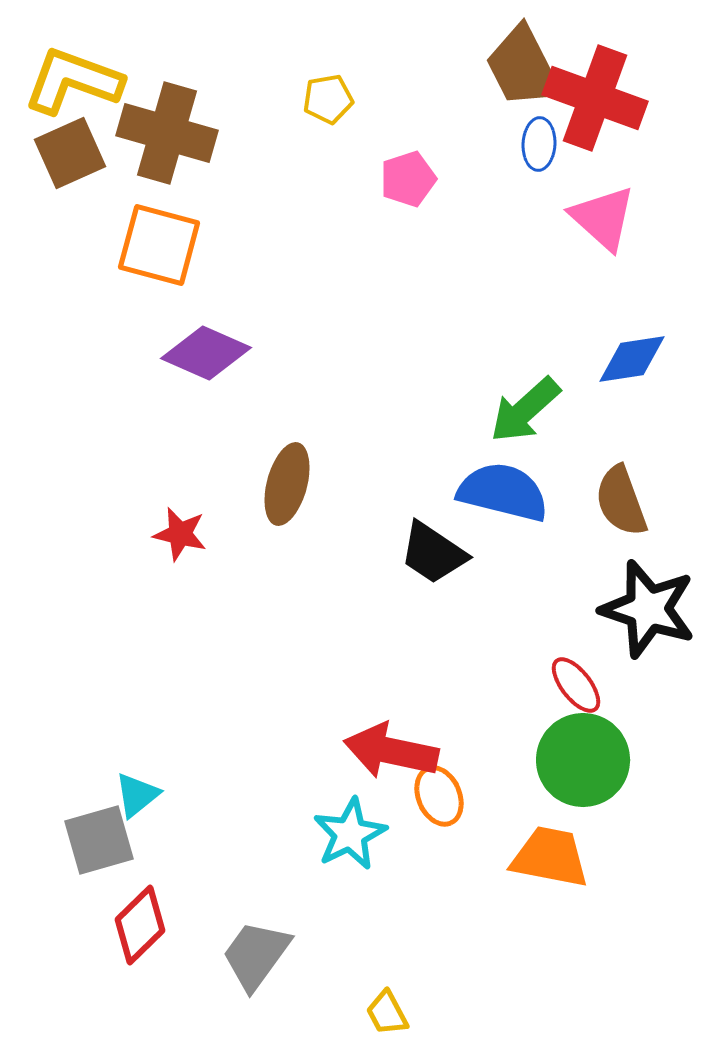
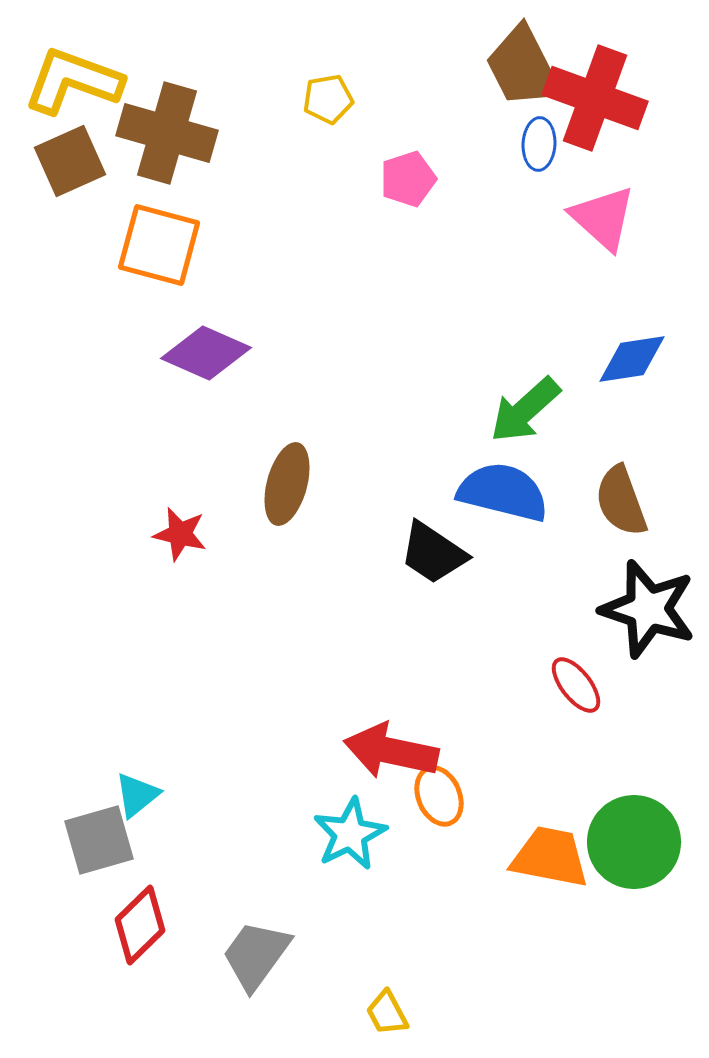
brown square: moved 8 px down
green circle: moved 51 px right, 82 px down
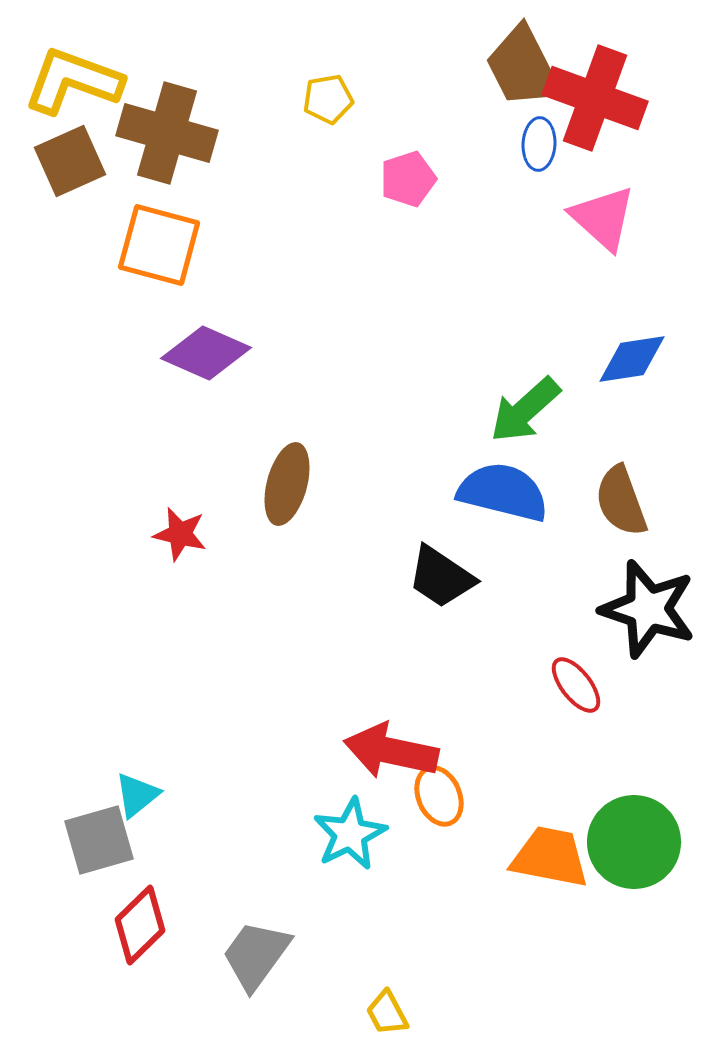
black trapezoid: moved 8 px right, 24 px down
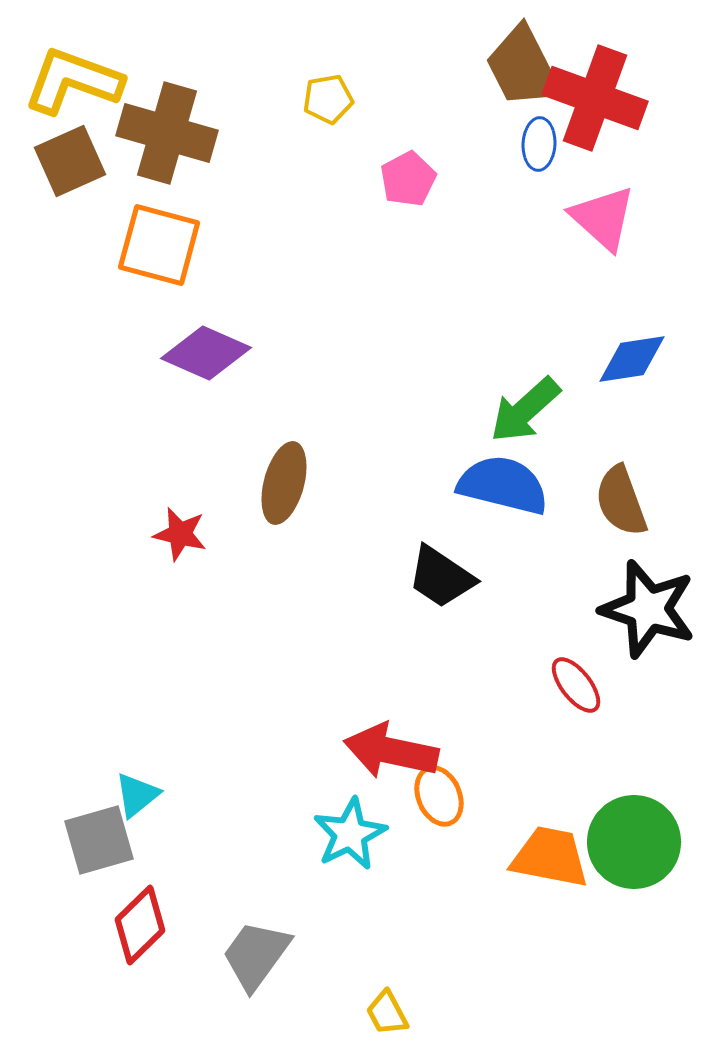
pink pentagon: rotated 10 degrees counterclockwise
brown ellipse: moved 3 px left, 1 px up
blue semicircle: moved 7 px up
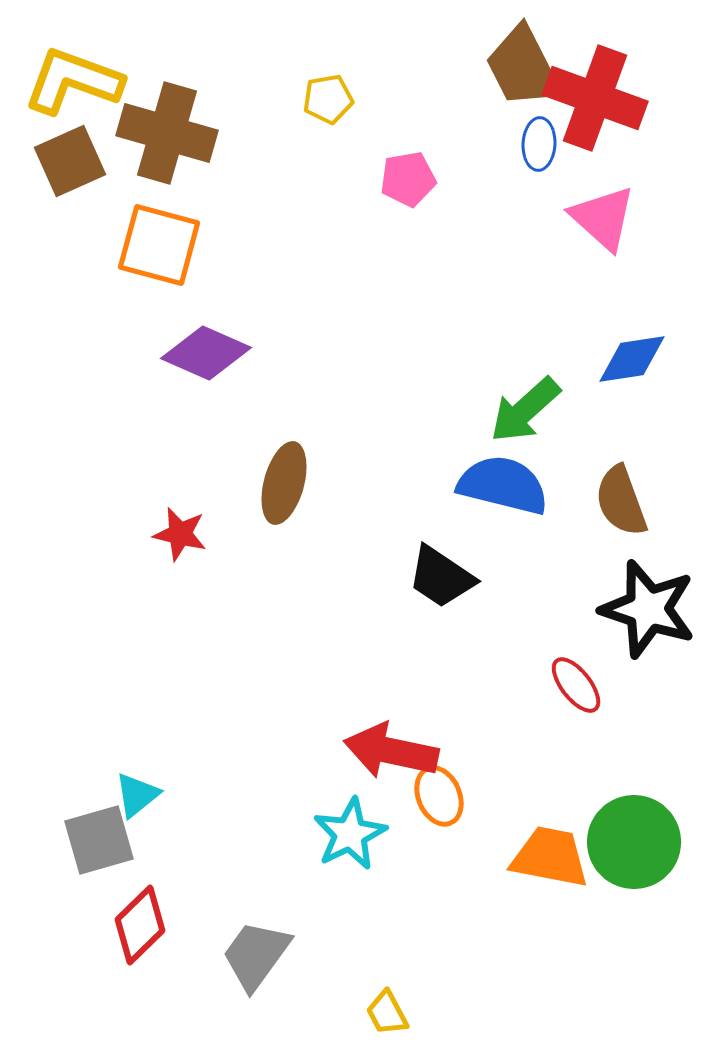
pink pentagon: rotated 18 degrees clockwise
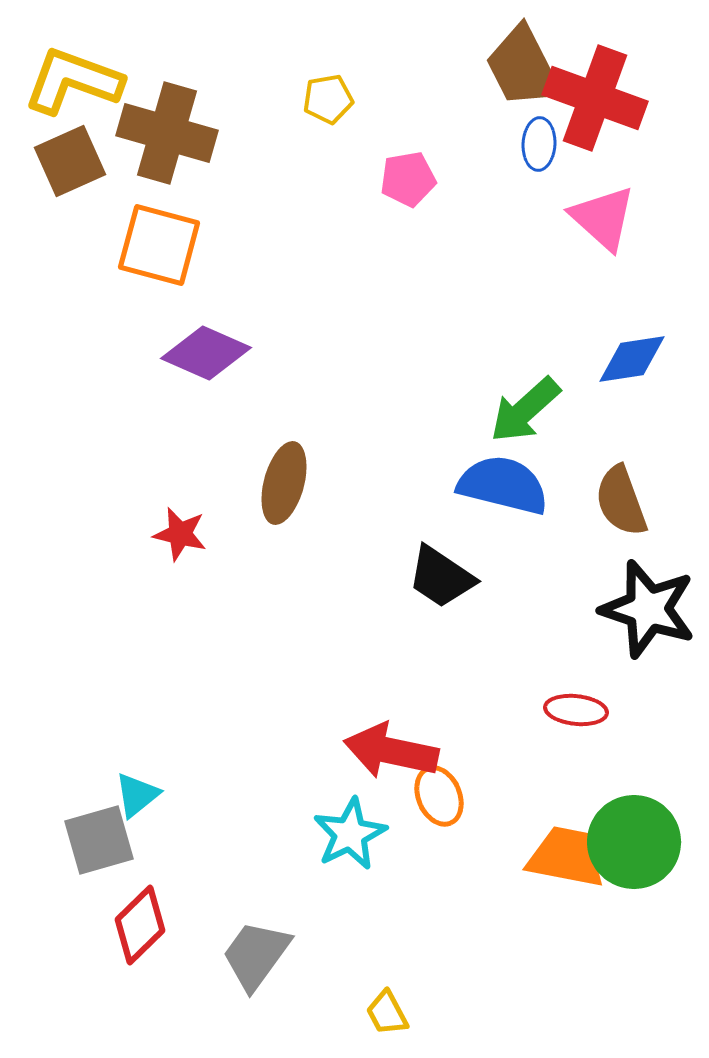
red ellipse: moved 25 px down; rotated 46 degrees counterclockwise
orange trapezoid: moved 16 px right
